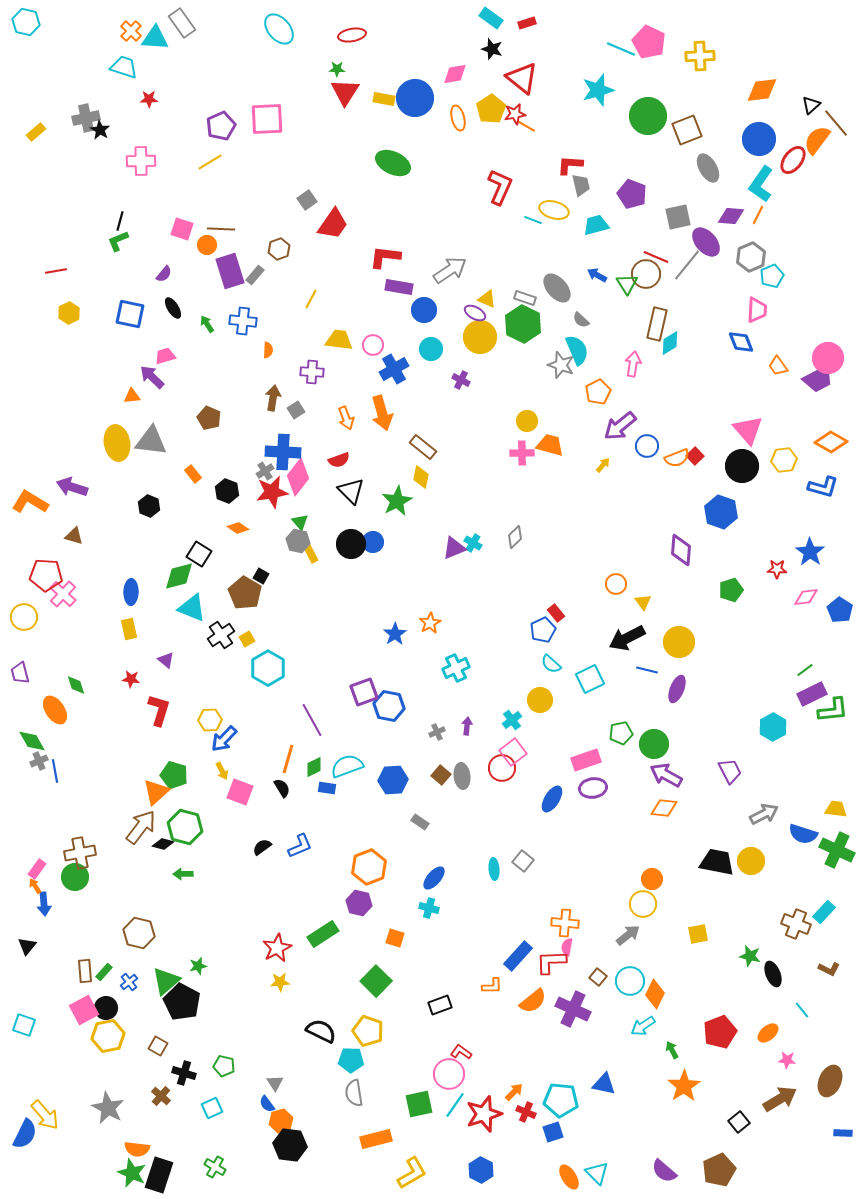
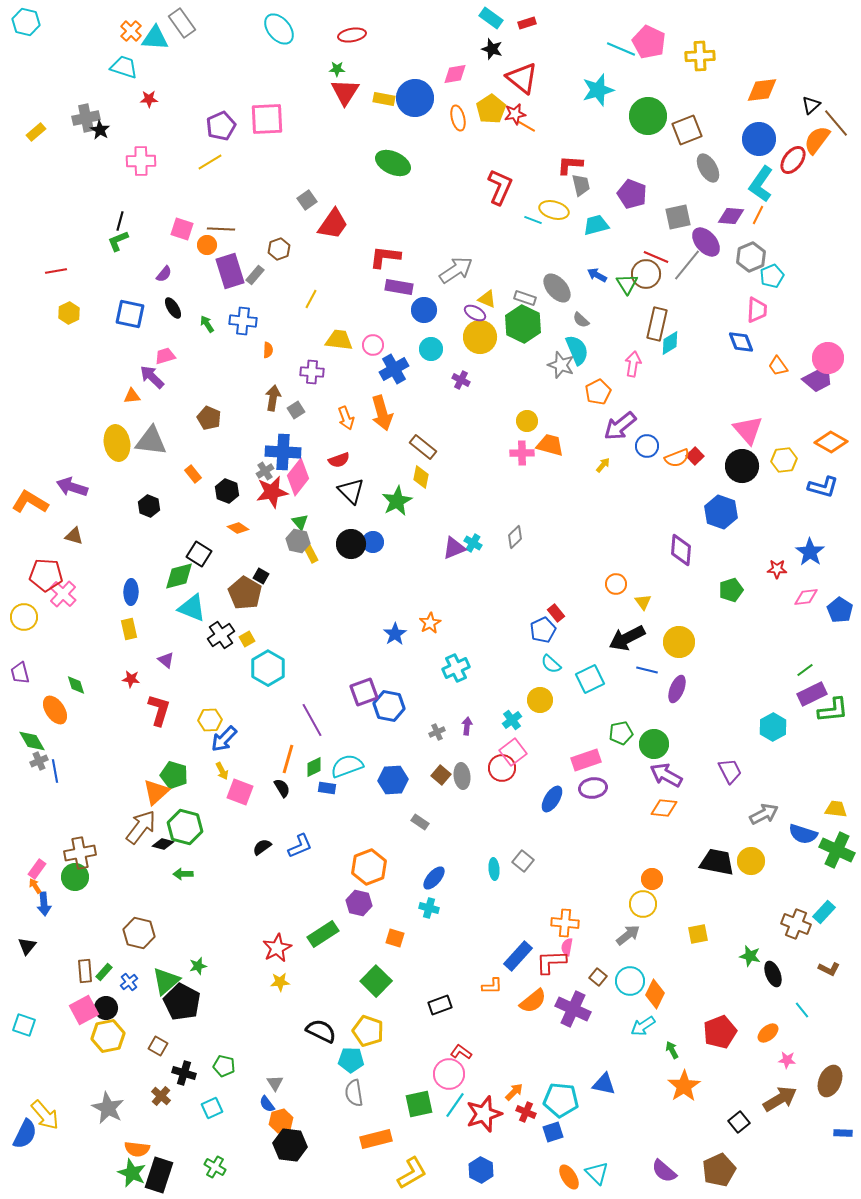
gray arrow at (450, 270): moved 6 px right
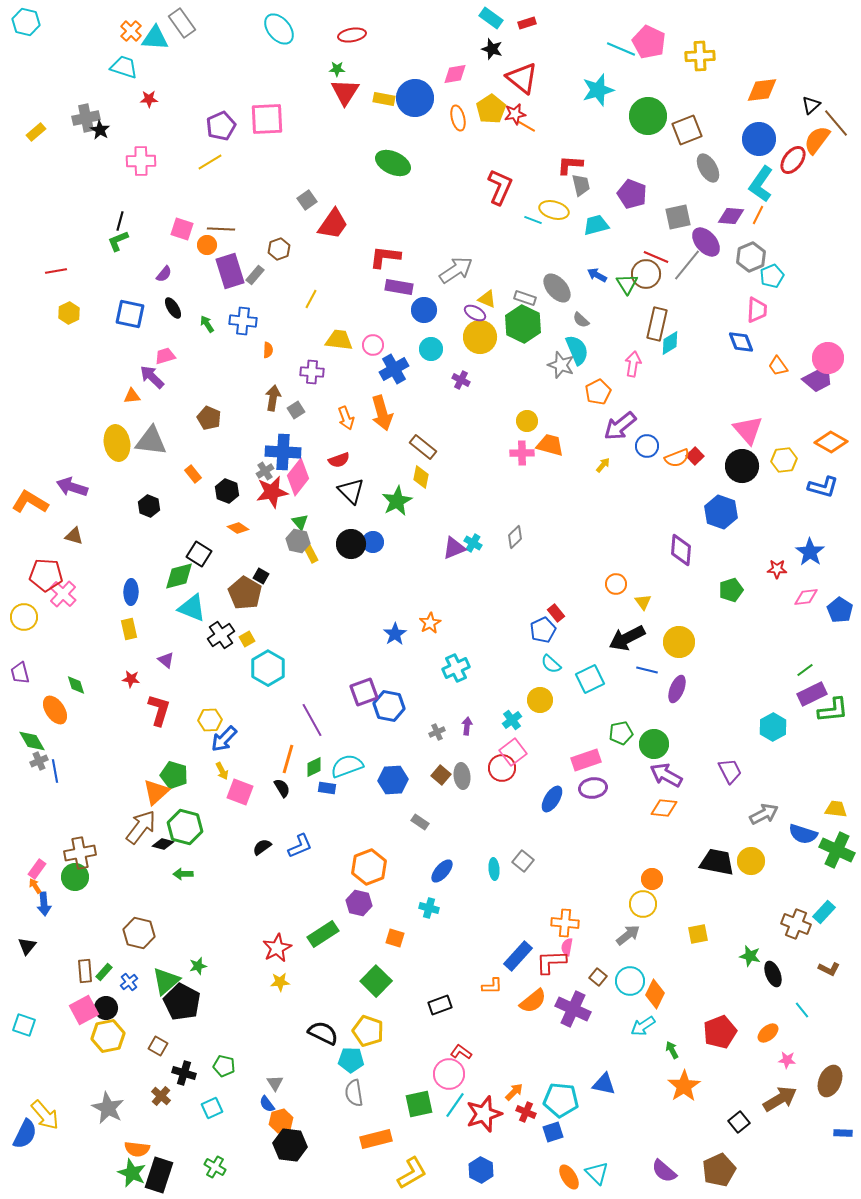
blue ellipse at (434, 878): moved 8 px right, 7 px up
black semicircle at (321, 1031): moved 2 px right, 2 px down
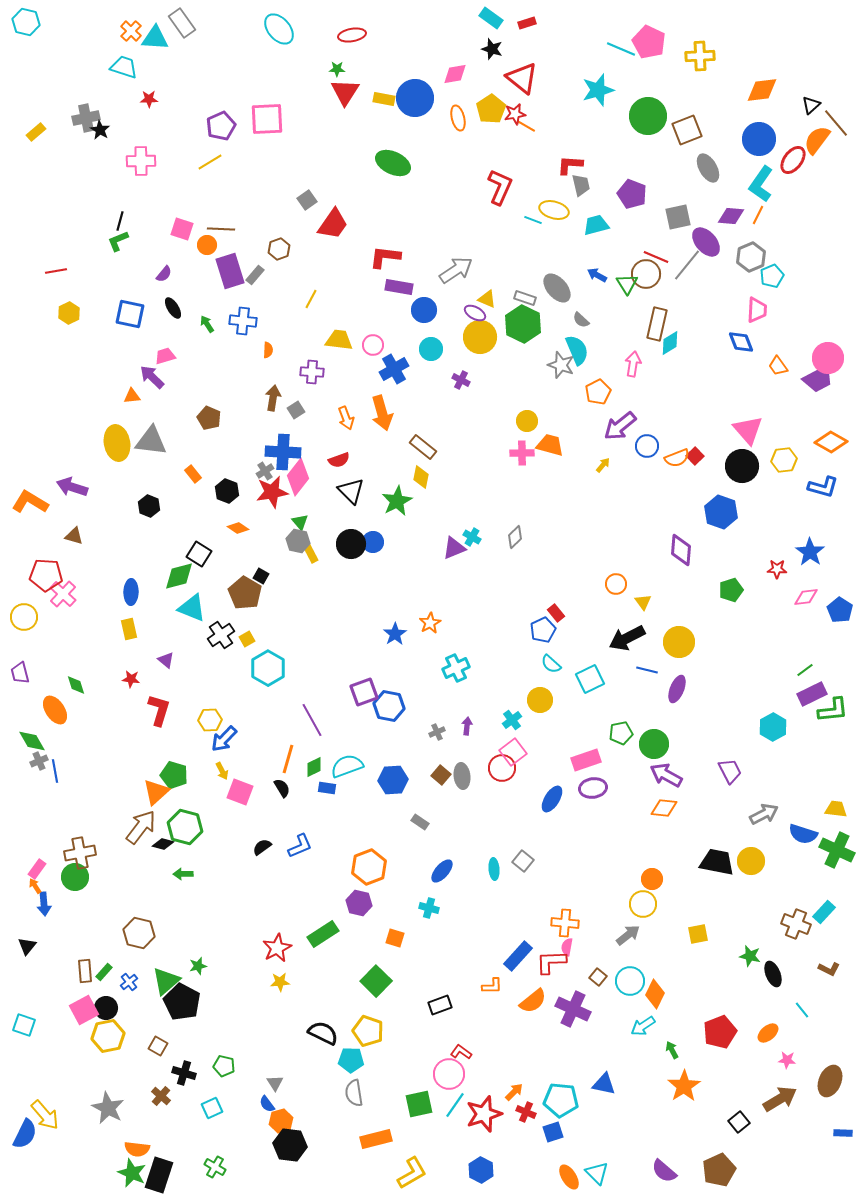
cyan cross at (473, 543): moved 1 px left, 6 px up
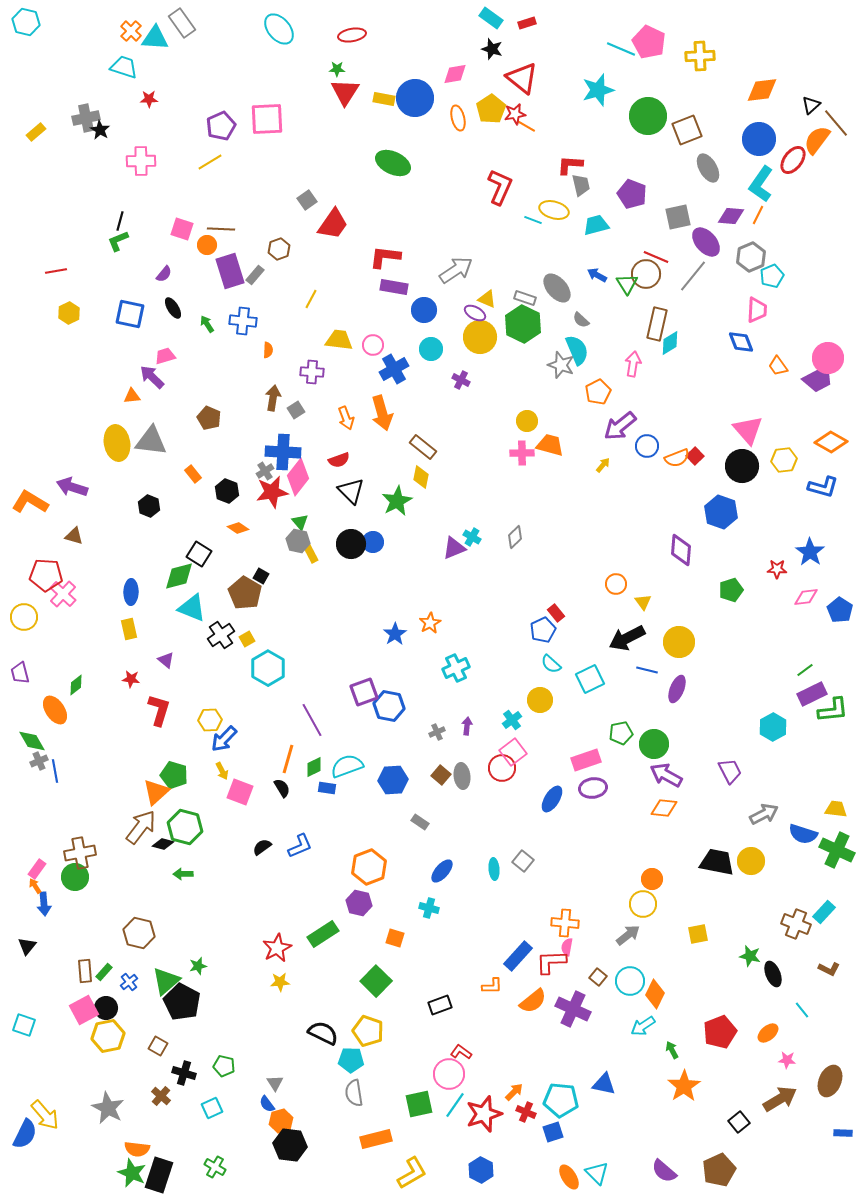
gray line at (687, 265): moved 6 px right, 11 px down
purple rectangle at (399, 287): moved 5 px left
green diamond at (76, 685): rotated 70 degrees clockwise
